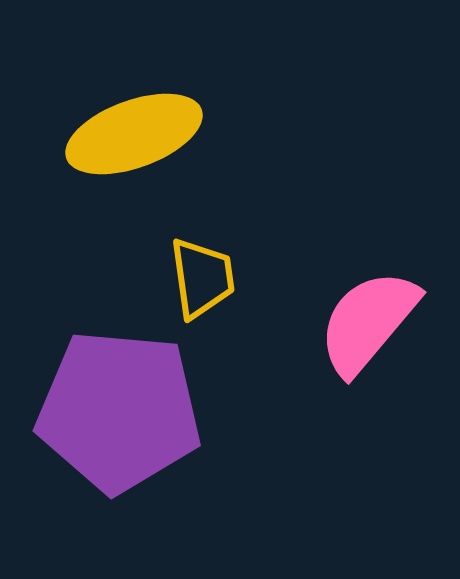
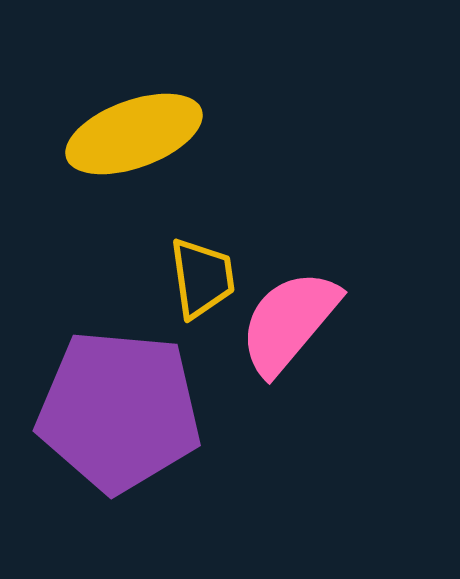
pink semicircle: moved 79 px left
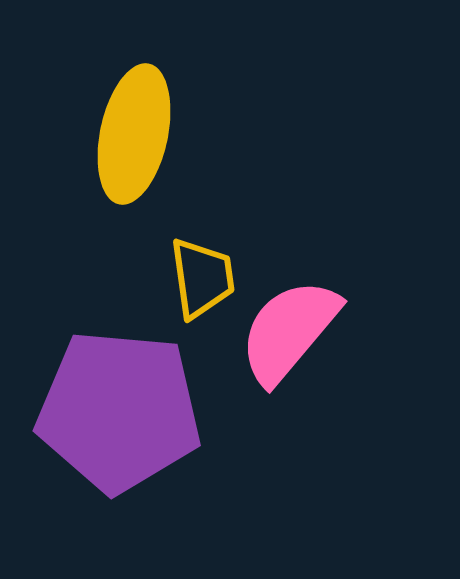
yellow ellipse: rotated 58 degrees counterclockwise
pink semicircle: moved 9 px down
